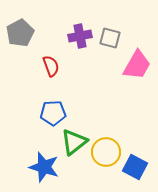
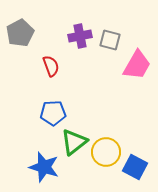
gray square: moved 2 px down
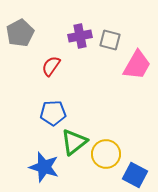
red semicircle: rotated 125 degrees counterclockwise
yellow circle: moved 2 px down
blue square: moved 8 px down
